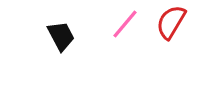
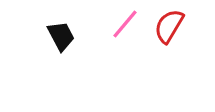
red semicircle: moved 2 px left, 4 px down
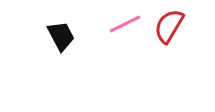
pink line: rotated 24 degrees clockwise
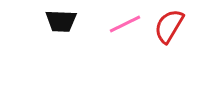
black trapezoid: moved 15 px up; rotated 120 degrees clockwise
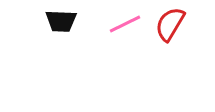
red semicircle: moved 1 px right, 2 px up
